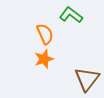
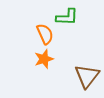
green L-shape: moved 4 px left, 2 px down; rotated 145 degrees clockwise
brown triangle: moved 3 px up
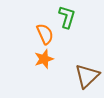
green L-shape: rotated 75 degrees counterclockwise
brown triangle: rotated 8 degrees clockwise
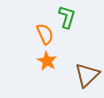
orange star: moved 3 px right, 2 px down; rotated 24 degrees counterclockwise
brown triangle: moved 1 px up
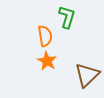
orange semicircle: moved 2 px down; rotated 15 degrees clockwise
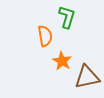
orange star: moved 15 px right
brown triangle: moved 2 px down; rotated 32 degrees clockwise
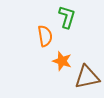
orange star: rotated 12 degrees counterclockwise
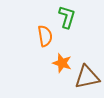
orange star: moved 2 px down
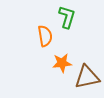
orange star: rotated 24 degrees counterclockwise
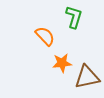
green L-shape: moved 7 px right
orange semicircle: rotated 35 degrees counterclockwise
